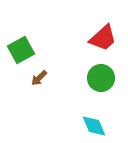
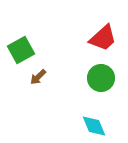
brown arrow: moved 1 px left, 1 px up
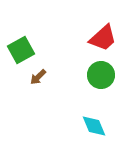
green circle: moved 3 px up
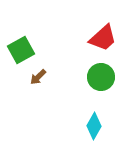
green circle: moved 2 px down
cyan diamond: rotated 52 degrees clockwise
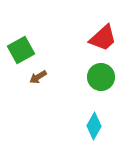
brown arrow: rotated 12 degrees clockwise
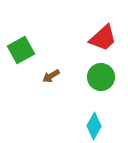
brown arrow: moved 13 px right, 1 px up
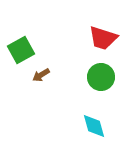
red trapezoid: rotated 60 degrees clockwise
brown arrow: moved 10 px left, 1 px up
cyan diamond: rotated 44 degrees counterclockwise
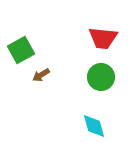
red trapezoid: rotated 12 degrees counterclockwise
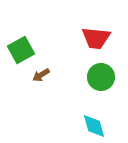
red trapezoid: moved 7 px left
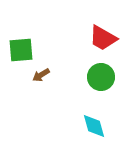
red trapezoid: moved 7 px right; rotated 24 degrees clockwise
green square: rotated 24 degrees clockwise
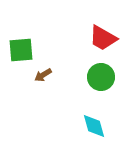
brown arrow: moved 2 px right
